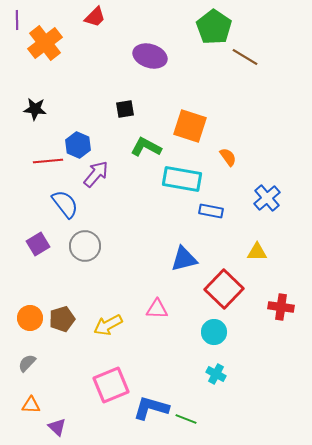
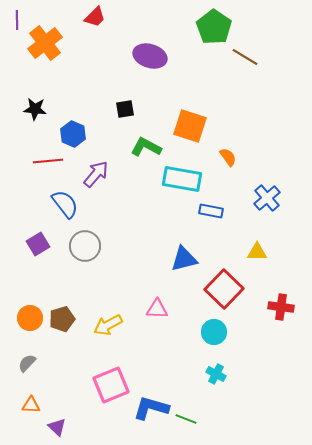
blue hexagon: moved 5 px left, 11 px up
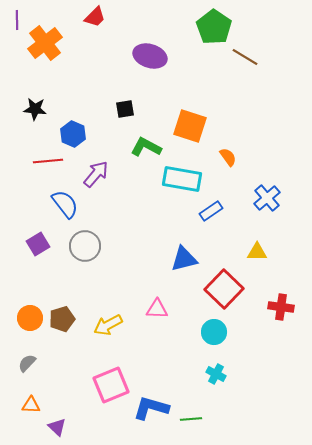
blue rectangle: rotated 45 degrees counterclockwise
green line: moved 5 px right; rotated 25 degrees counterclockwise
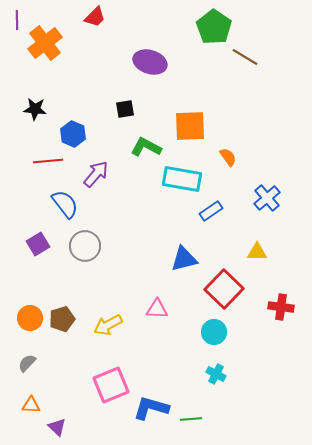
purple ellipse: moved 6 px down
orange square: rotated 20 degrees counterclockwise
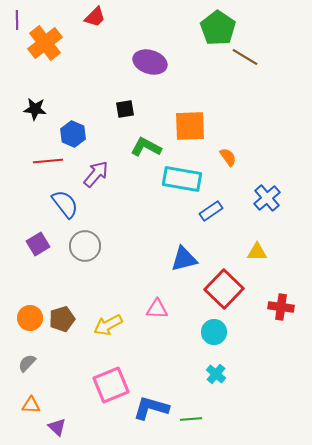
green pentagon: moved 4 px right, 1 px down
cyan cross: rotated 12 degrees clockwise
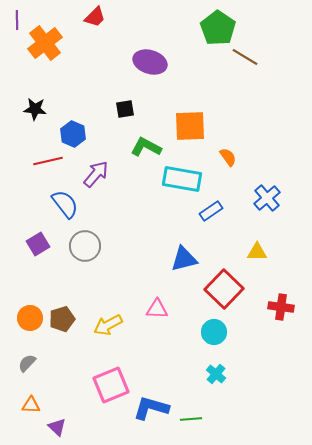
red line: rotated 8 degrees counterclockwise
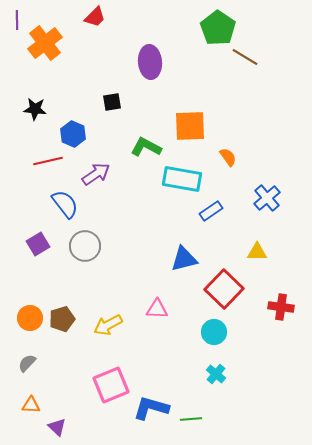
purple ellipse: rotated 68 degrees clockwise
black square: moved 13 px left, 7 px up
purple arrow: rotated 16 degrees clockwise
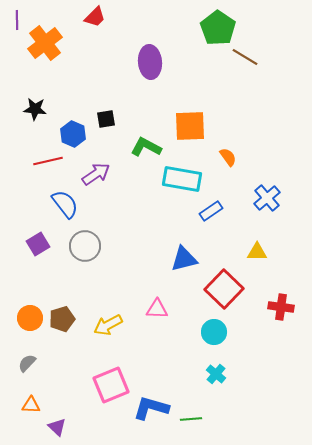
black square: moved 6 px left, 17 px down
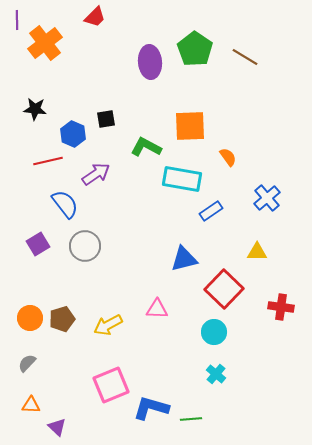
green pentagon: moved 23 px left, 21 px down
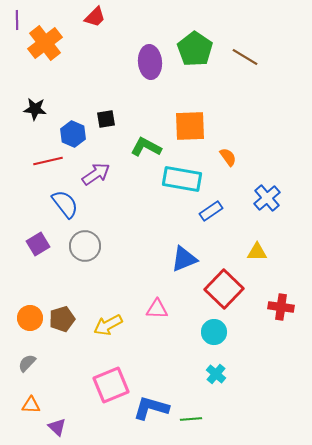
blue triangle: rotated 8 degrees counterclockwise
